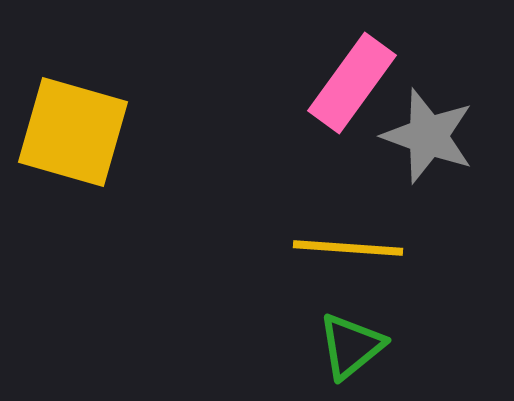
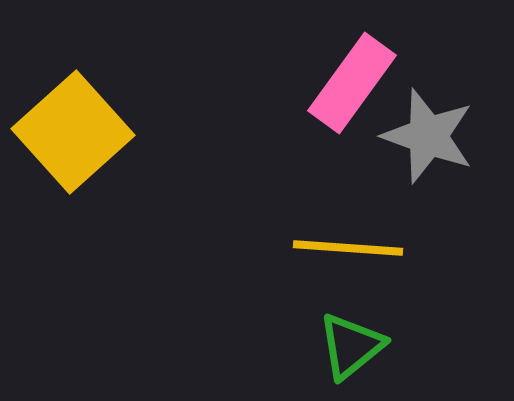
yellow square: rotated 32 degrees clockwise
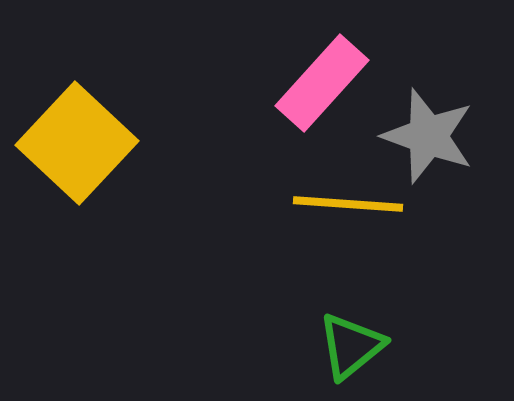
pink rectangle: moved 30 px left; rotated 6 degrees clockwise
yellow square: moved 4 px right, 11 px down; rotated 5 degrees counterclockwise
yellow line: moved 44 px up
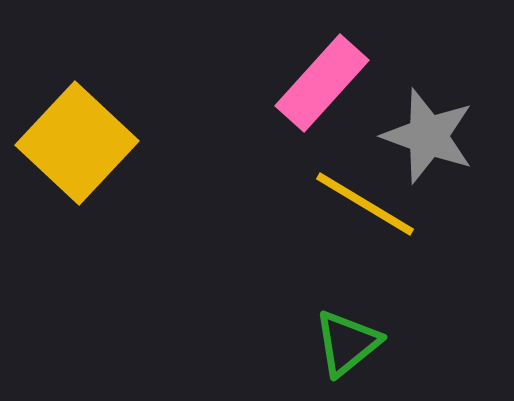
yellow line: moved 17 px right; rotated 27 degrees clockwise
green triangle: moved 4 px left, 3 px up
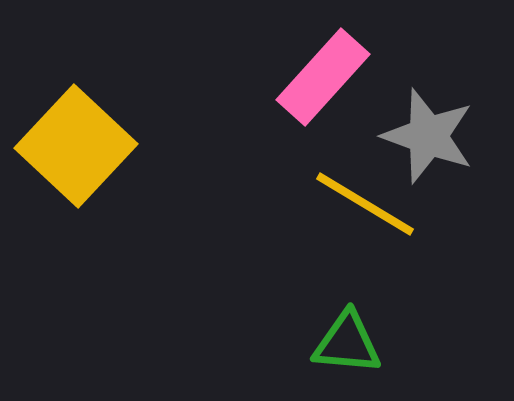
pink rectangle: moved 1 px right, 6 px up
yellow square: moved 1 px left, 3 px down
green triangle: rotated 44 degrees clockwise
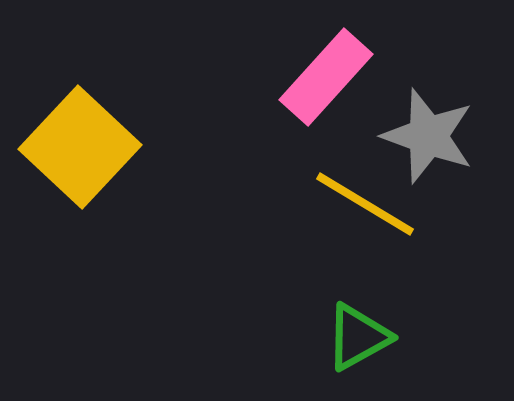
pink rectangle: moved 3 px right
yellow square: moved 4 px right, 1 px down
green triangle: moved 11 px right, 6 px up; rotated 34 degrees counterclockwise
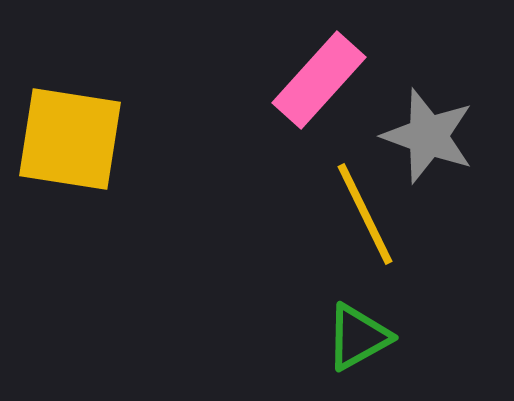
pink rectangle: moved 7 px left, 3 px down
yellow square: moved 10 px left, 8 px up; rotated 34 degrees counterclockwise
yellow line: moved 10 px down; rotated 33 degrees clockwise
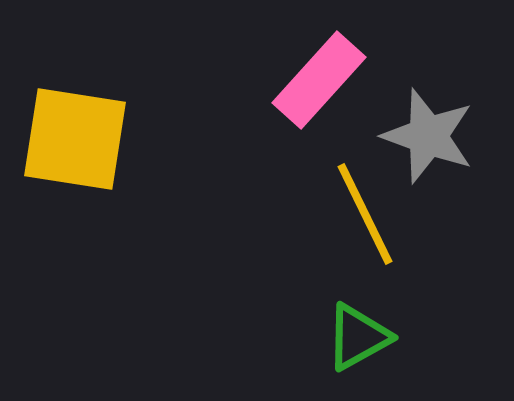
yellow square: moved 5 px right
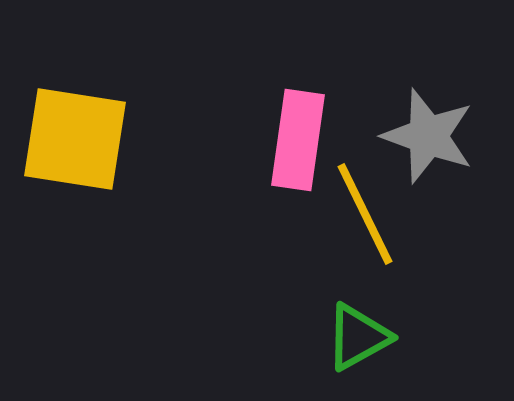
pink rectangle: moved 21 px left, 60 px down; rotated 34 degrees counterclockwise
